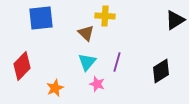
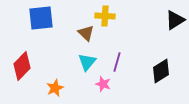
pink star: moved 6 px right
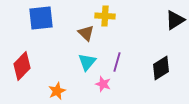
black diamond: moved 3 px up
orange star: moved 2 px right, 3 px down
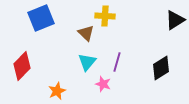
blue square: rotated 16 degrees counterclockwise
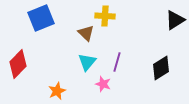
red diamond: moved 4 px left, 2 px up
